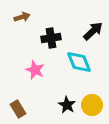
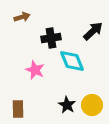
cyan diamond: moved 7 px left, 1 px up
brown rectangle: rotated 30 degrees clockwise
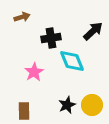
pink star: moved 1 px left, 2 px down; rotated 18 degrees clockwise
black star: rotated 18 degrees clockwise
brown rectangle: moved 6 px right, 2 px down
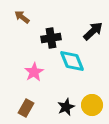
brown arrow: rotated 126 degrees counterclockwise
black star: moved 1 px left, 2 px down
brown rectangle: moved 2 px right, 3 px up; rotated 30 degrees clockwise
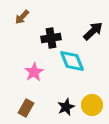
brown arrow: rotated 84 degrees counterclockwise
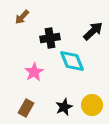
black cross: moved 1 px left
black star: moved 2 px left
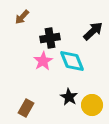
pink star: moved 9 px right, 11 px up
black star: moved 5 px right, 10 px up; rotated 18 degrees counterclockwise
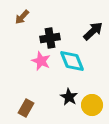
pink star: moved 2 px left; rotated 18 degrees counterclockwise
